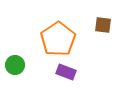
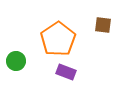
green circle: moved 1 px right, 4 px up
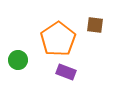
brown square: moved 8 px left
green circle: moved 2 px right, 1 px up
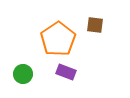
green circle: moved 5 px right, 14 px down
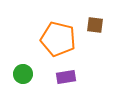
orange pentagon: rotated 24 degrees counterclockwise
purple rectangle: moved 5 px down; rotated 30 degrees counterclockwise
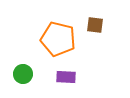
purple rectangle: rotated 12 degrees clockwise
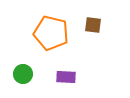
brown square: moved 2 px left
orange pentagon: moved 7 px left, 6 px up
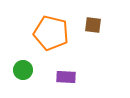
green circle: moved 4 px up
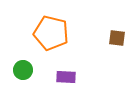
brown square: moved 24 px right, 13 px down
